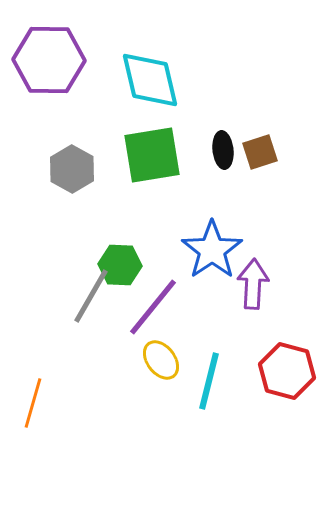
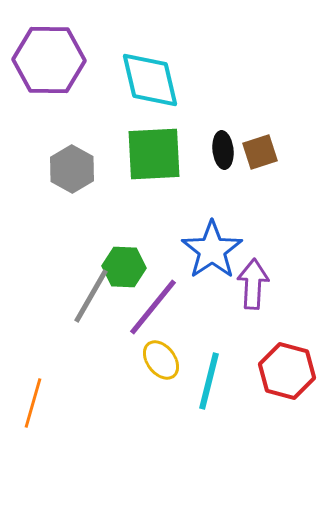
green square: moved 2 px right, 1 px up; rotated 6 degrees clockwise
green hexagon: moved 4 px right, 2 px down
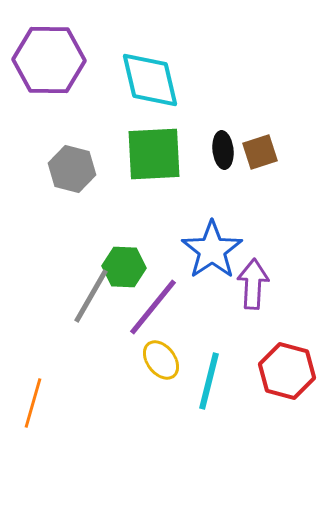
gray hexagon: rotated 15 degrees counterclockwise
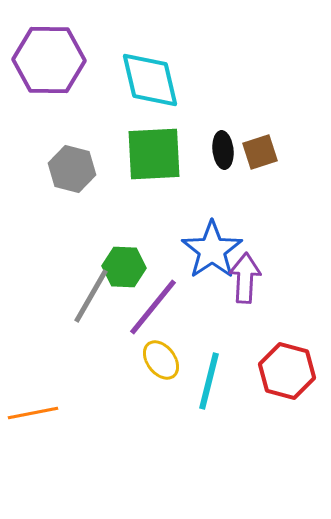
purple arrow: moved 8 px left, 6 px up
orange line: moved 10 px down; rotated 63 degrees clockwise
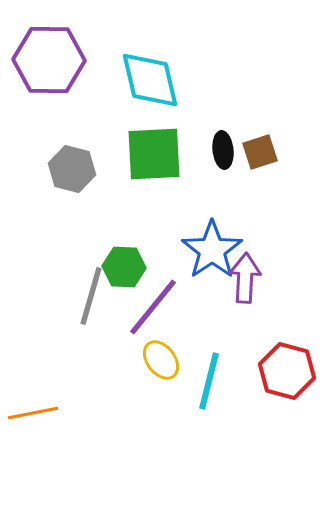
gray line: rotated 14 degrees counterclockwise
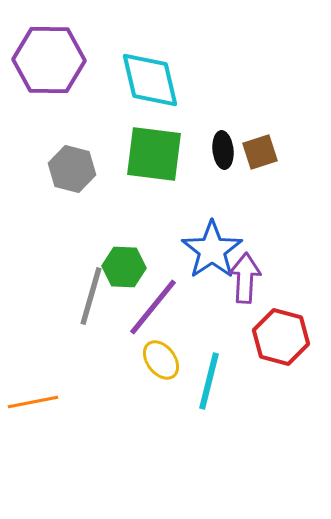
green square: rotated 10 degrees clockwise
red hexagon: moved 6 px left, 34 px up
orange line: moved 11 px up
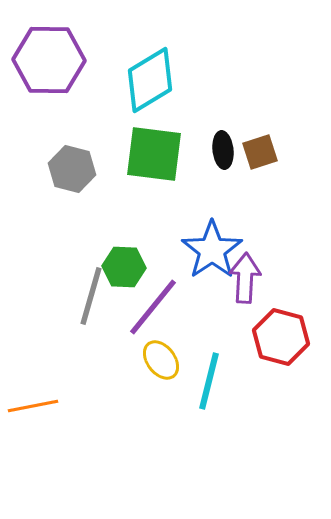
cyan diamond: rotated 72 degrees clockwise
orange line: moved 4 px down
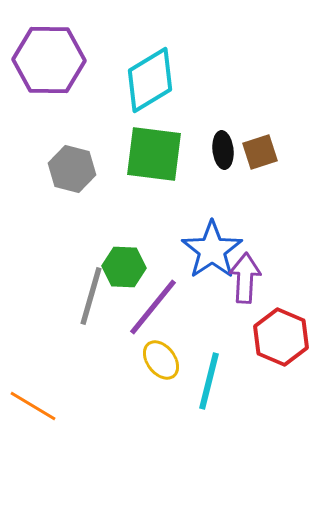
red hexagon: rotated 8 degrees clockwise
orange line: rotated 42 degrees clockwise
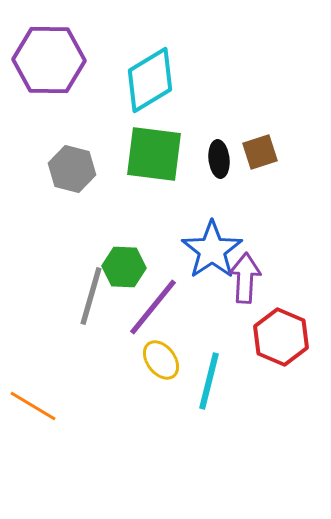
black ellipse: moved 4 px left, 9 px down
